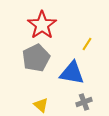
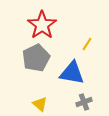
yellow triangle: moved 1 px left, 1 px up
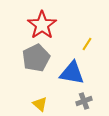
gray cross: moved 1 px up
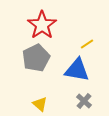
yellow line: rotated 24 degrees clockwise
blue triangle: moved 5 px right, 3 px up
gray cross: rotated 28 degrees counterclockwise
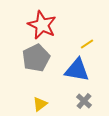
red star: rotated 12 degrees counterclockwise
yellow triangle: rotated 42 degrees clockwise
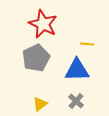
red star: moved 1 px right, 1 px up
yellow line: rotated 40 degrees clockwise
blue triangle: rotated 12 degrees counterclockwise
gray cross: moved 8 px left
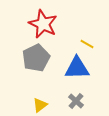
yellow line: rotated 24 degrees clockwise
blue triangle: moved 2 px up
yellow triangle: moved 1 px down
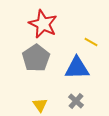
yellow line: moved 4 px right, 2 px up
gray pentagon: rotated 8 degrees counterclockwise
yellow triangle: rotated 28 degrees counterclockwise
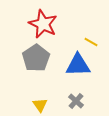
blue triangle: moved 1 px right, 3 px up
